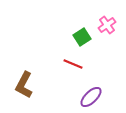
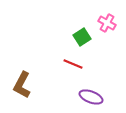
pink cross: moved 2 px up; rotated 24 degrees counterclockwise
brown L-shape: moved 2 px left
purple ellipse: rotated 65 degrees clockwise
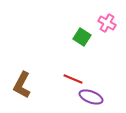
green square: rotated 24 degrees counterclockwise
red line: moved 15 px down
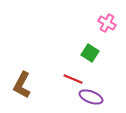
green square: moved 8 px right, 16 px down
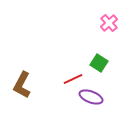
pink cross: moved 2 px right; rotated 18 degrees clockwise
green square: moved 9 px right, 10 px down
red line: rotated 48 degrees counterclockwise
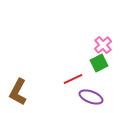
pink cross: moved 6 px left, 22 px down
green square: rotated 30 degrees clockwise
brown L-shape: moved 4 px left, 7 px down
